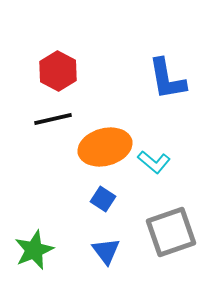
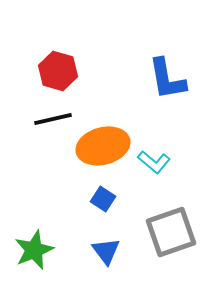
red hexagon: rotated 12 degrees counterclockwise
orange ellipse: moved 2 px left, 1 px up
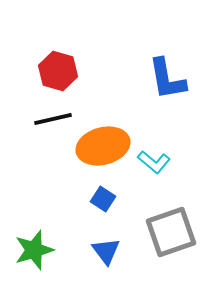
green star: rotated 6 degrees clockwise
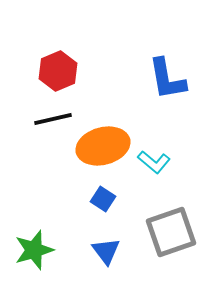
red hexagon: rotated 21 degrees clockwise
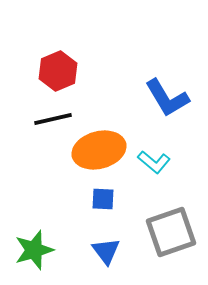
blue L-shape: moved 19 px down; rotated 21 degrees counterclockwise
orange ellipse: moved 4 px left, 4 px down
blue square: rotated 30 degrees counterclockwise
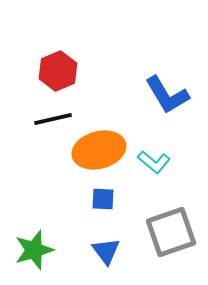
blue L-shape: moved 3 px up
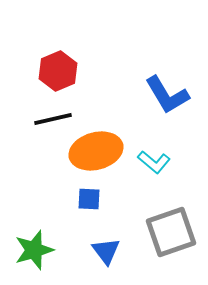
orange ellipse: moved 3 px left, 1 px down
blue square: moved 14 px left
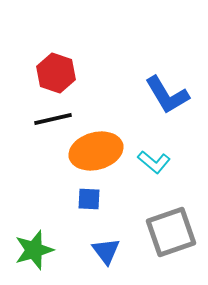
red hexagon: moved 2 px left, 2 px down; rotated 18 degrees counterclockwise
